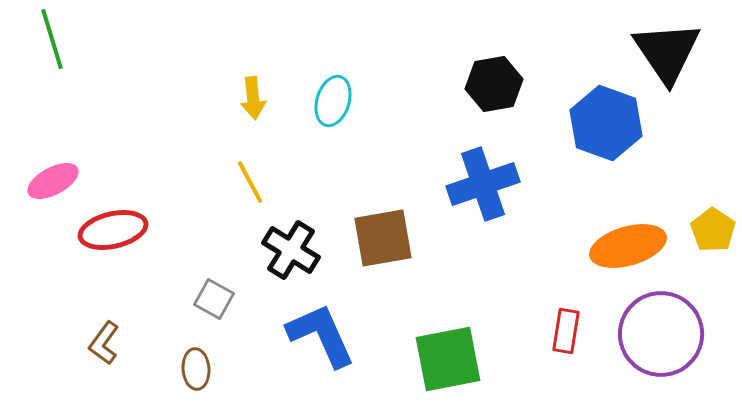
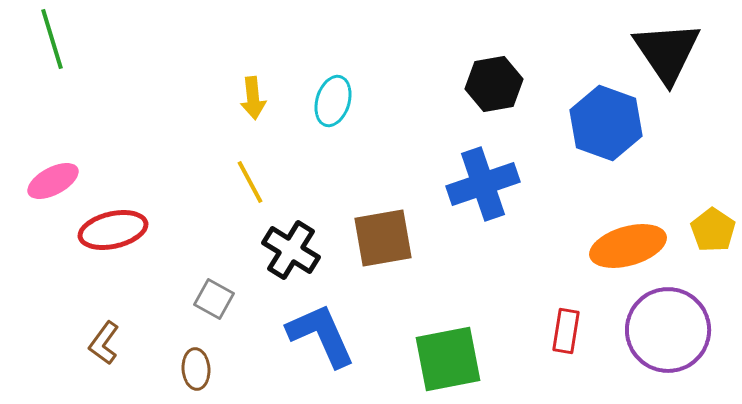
purple circle: moved 7 px right, 4 px up
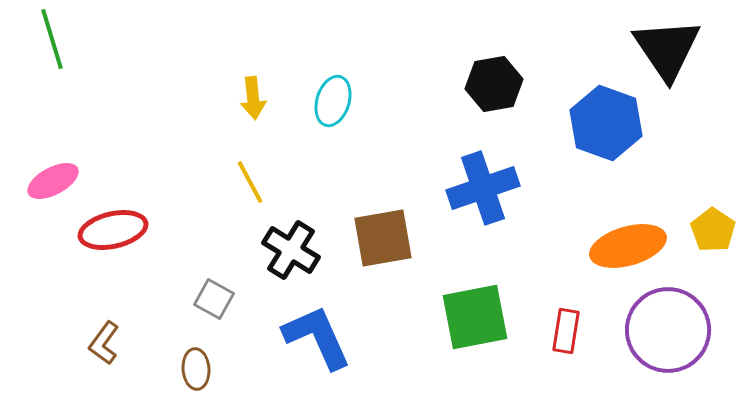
black triangle: moved 3 px up
blue cross: moved 4 px down
blue L-shape: moved 4 px left, 2 px down
green square: moved 27 px right, 42 px up
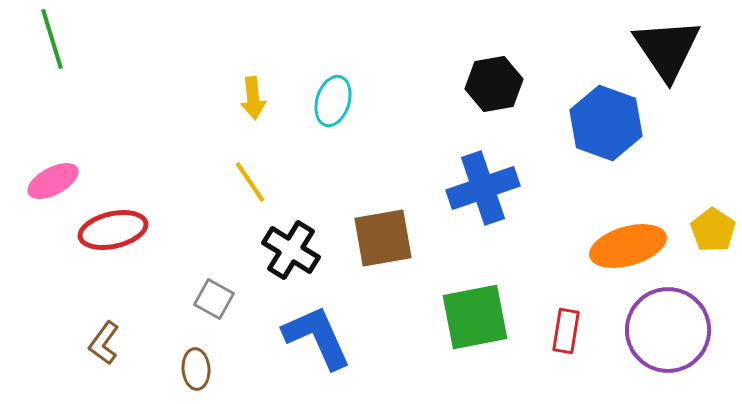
yellow line: rotated 6 degrees counterclockwise
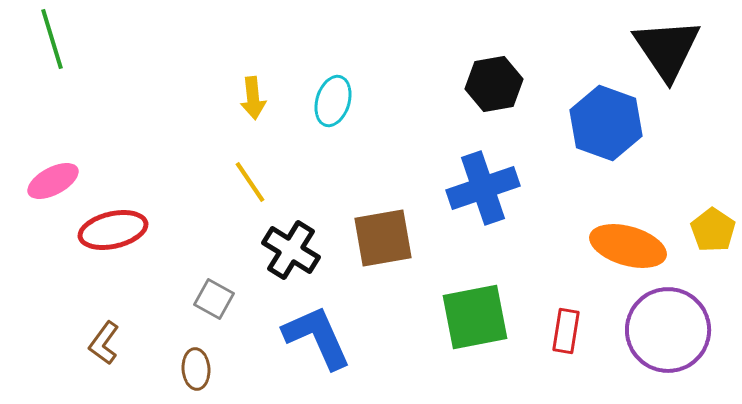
orange ellipse: rotated 32 degrees clockwise
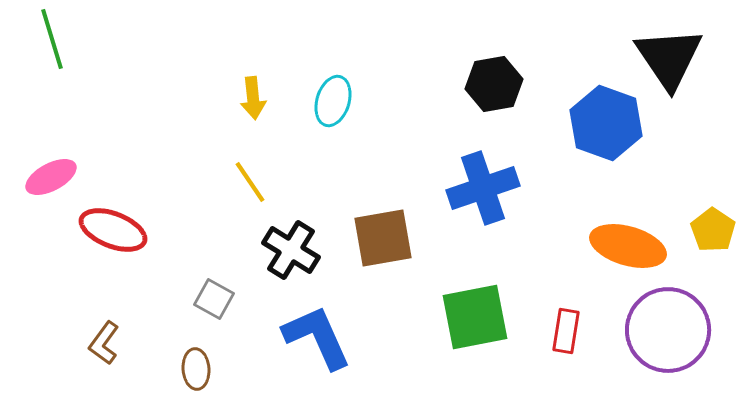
black triangle: moved 2 px right, 9 px down
pink ellipse: moved 2 px left, 4 px up
red ellipse: rotated 34 degrees clockwise
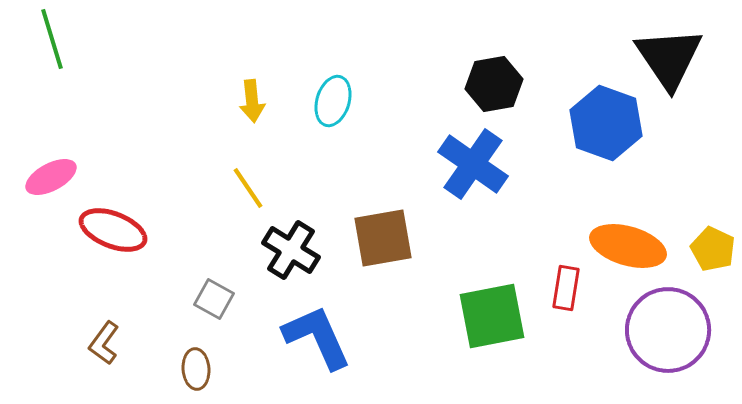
yellow arrow: moved 1 px left, 3 px down
yellow line: moved 2 px left, 6 px down
blue cross: moved 10 px left, 24 px up; rotated 36 degrees counterclockwise
yellow pentagon: moved 19 px down; rotated 9 degrees counterclockwise
green square: moved 17 px right, 1 px up
red rectangle: moved 43 px up
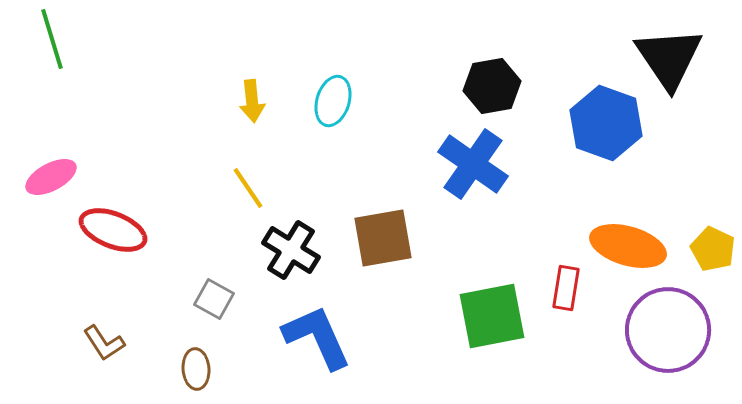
black hexagon: moved 2 px left, 2 px down
brown L-shape: rotated 69 degrees counterclockwise
